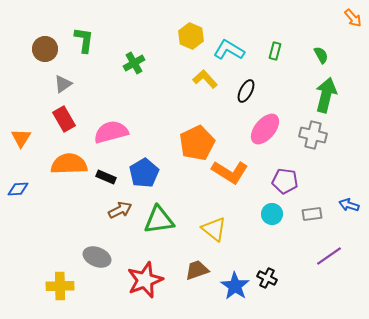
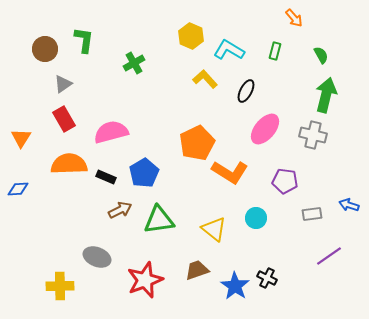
orange arrow: moved 59 px left
cyan circle: moved 16 px left, 4 px down
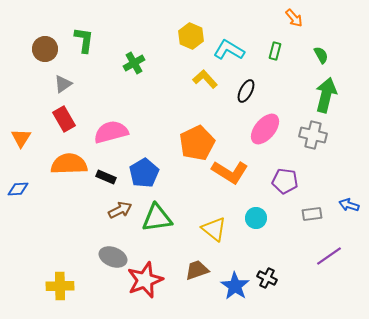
green triangle: moved 2 px left, 2 px up
gray ellipse: moved 16 px right
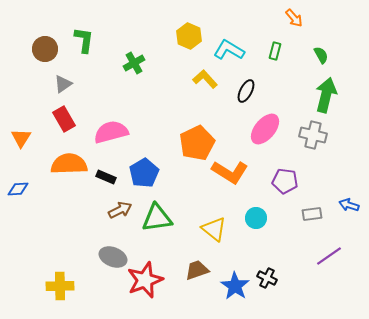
yellow hexagon: moved 2 px left
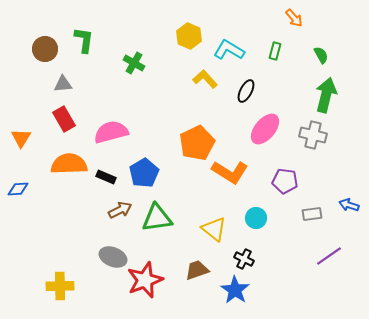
green cross: rotated 30 degrees counterclockwise
gray triangle: rotated 30 degrees clockwise
black cross: moved 23 px left, 19 px up
blue star: moved 4 px down
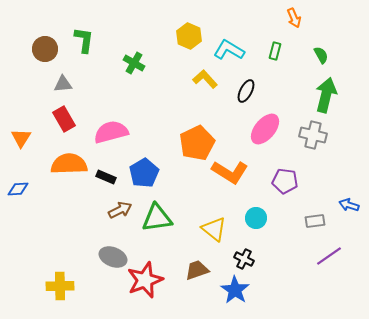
orange arrow: rotated 18 degrees clockwise
gray rectangle: moved 3 px right, 7 px down
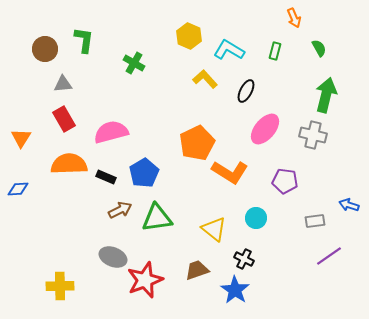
green semicircle: moved 2 px left, 7 px up
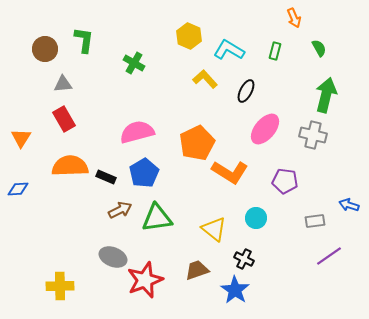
pink semicircle: moved 26 px right
orange semicircle: moved 1 px right, 2 px down
